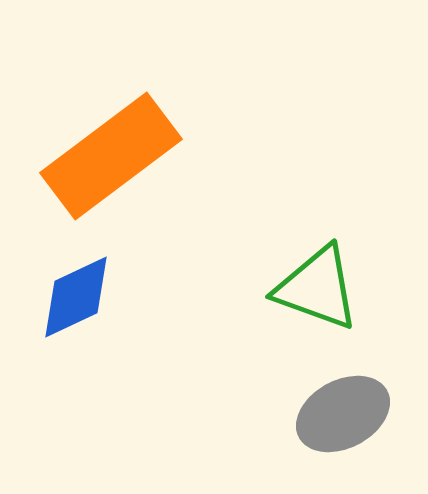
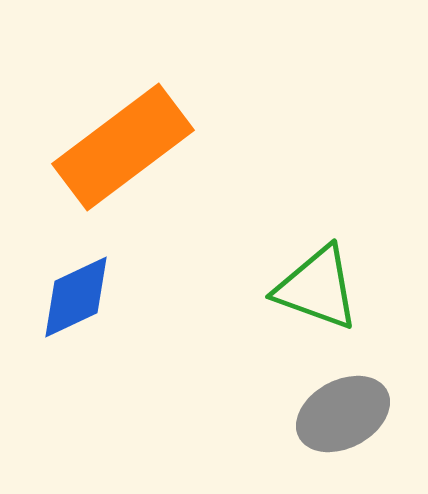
orange rectangle: moved 12 px right, 9 px up
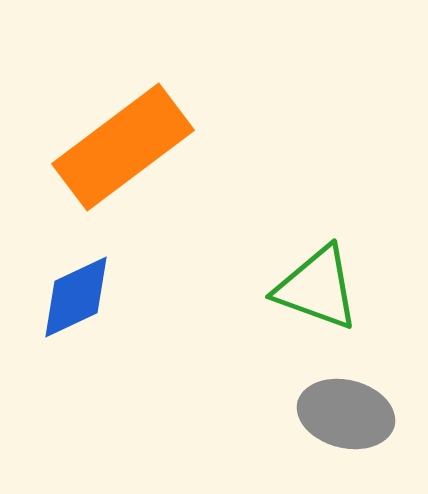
gray ellipse: moved 3 px right; rotated 42 degrees clockwise
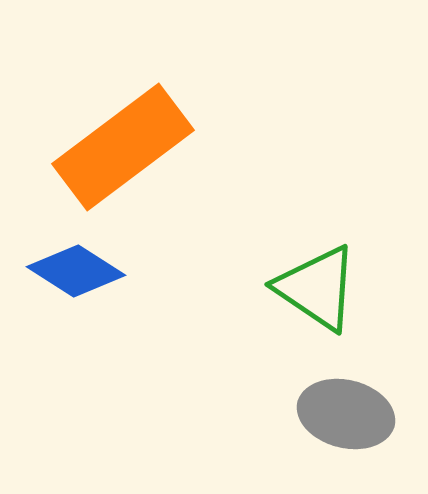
green triangle: rotated 14 degrees clockwise
blue diamond: moved 26 px up; rotated 58 degrees clockwise
